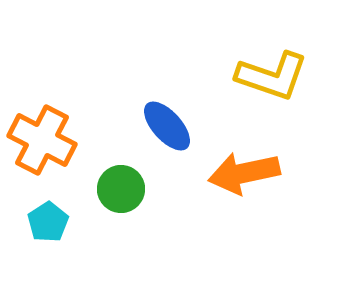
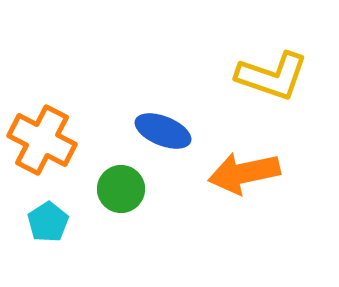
blue ellipse: moved 4 px left, 5 px down; rotated 26 degrees counterclockwise
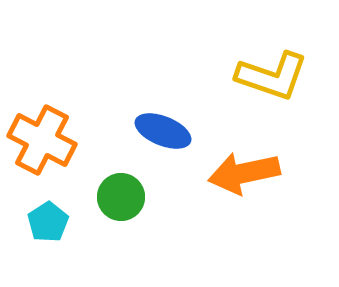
green circle: moved 8 px down
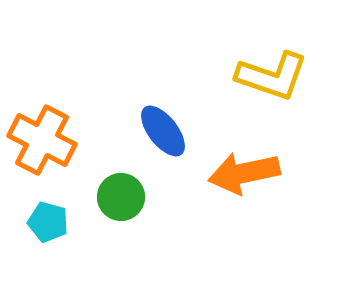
blue ellipse: rotated 30 degrees clockwise
cyan pentagon: rotated 24 degrees counterclockwise
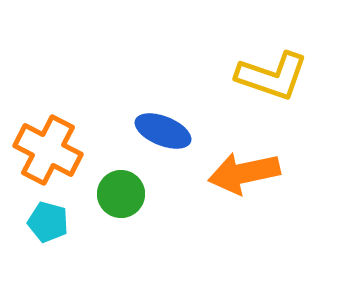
blue ellipse: rotated 30 degrees counterclockwise
orange cross: moved 6 px right, 10 px down
green circle: moved 3 px up
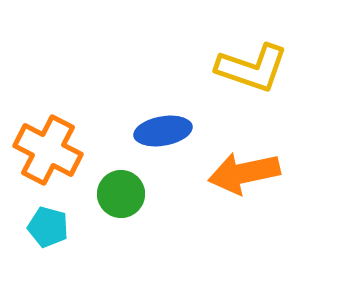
yellow L-shape: moved 20 px left, 8 px up
blue ellipse: rotated 32 degrees counterclockwise
cyan pentagon: moved 5 px down
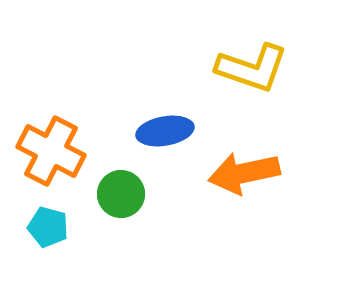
blue ellipse: moved 2 px right
orange cross: moved 3 px right, 1 px down
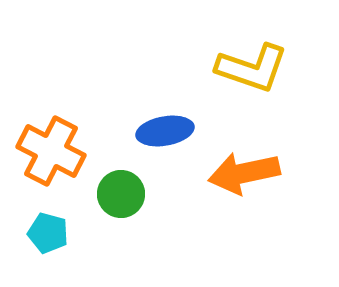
cyan pentagon: moved 6 px down
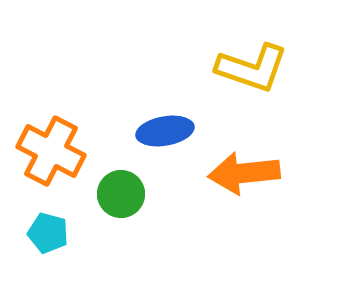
orange arrow: rotated 6 degrees clockwise
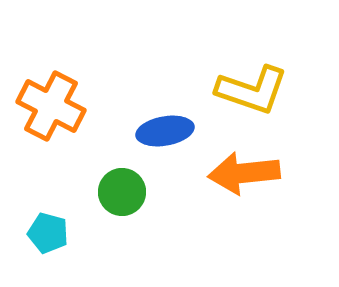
yellow L-shape: moved 22 px down
orange cross: moved 45 px up
green circle: moved 1 px right, 2 px up
